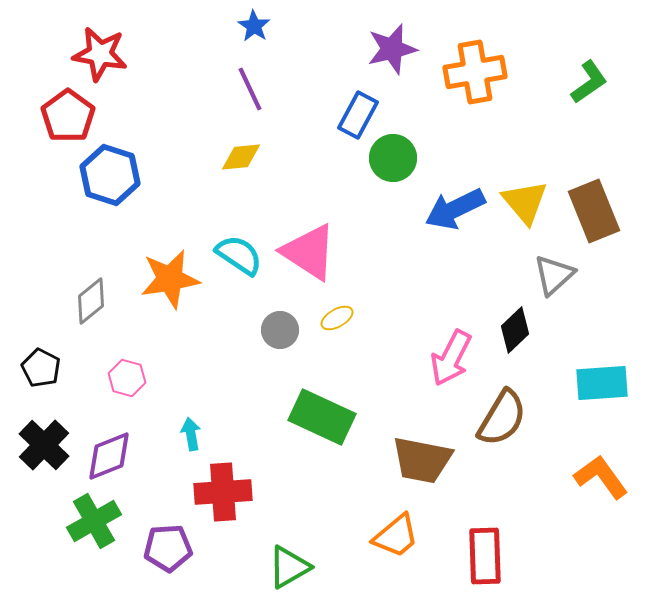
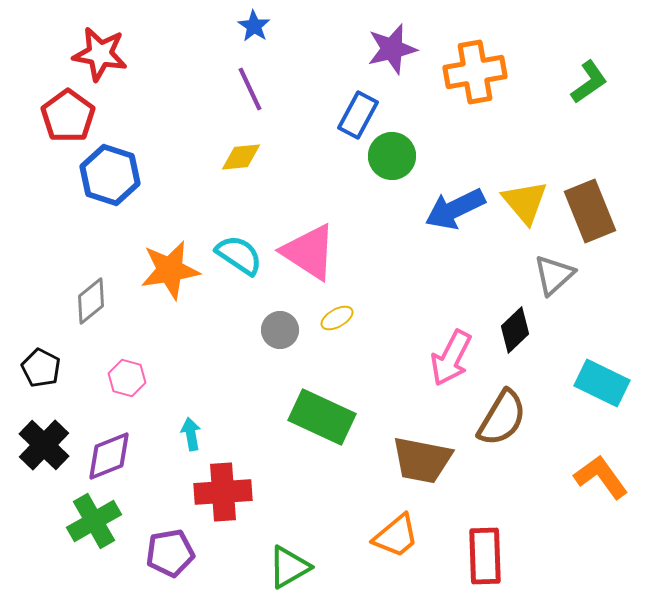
green circle: moved 1 px left, 2 px up
brown rectangle: moved 4 px left
orange star: moved 9 px up
cyan rectangle: rotated 30 degrees clockwise
purple pentagon: moved 2 px right, 5 px down; rotated 6 degrees counterclockwise
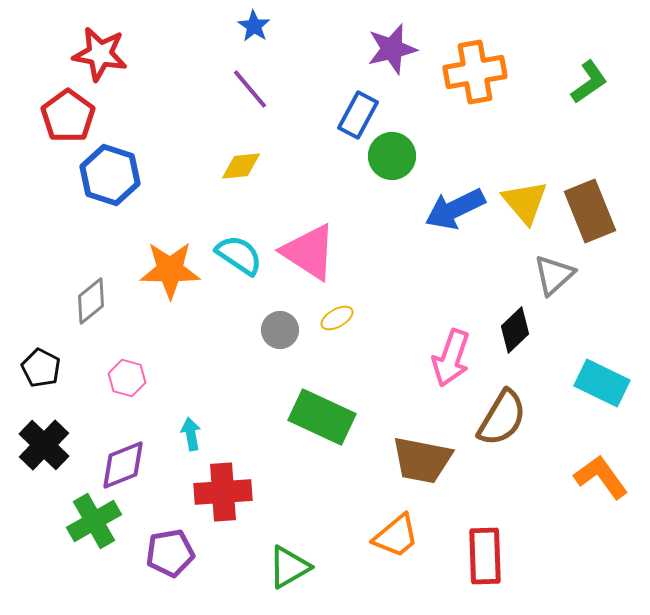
purple line: rotated 15 degrees counterclockwise
yellow diamond: moved 9 px down
orange star: rotated 10 degrees clockwise
pink arrow: rotated 8 degrees counterclockwise
purple diamond: moved 14 px right, 9 px down
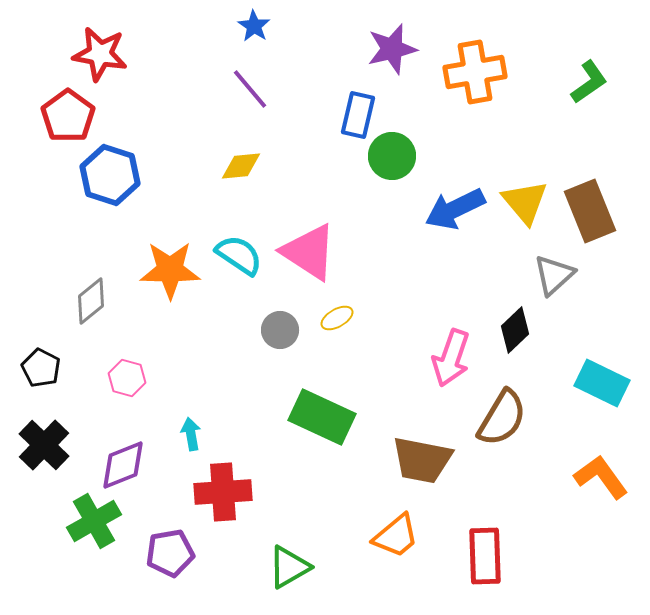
blue rectangle: rotated 15 degrees counterclockwise
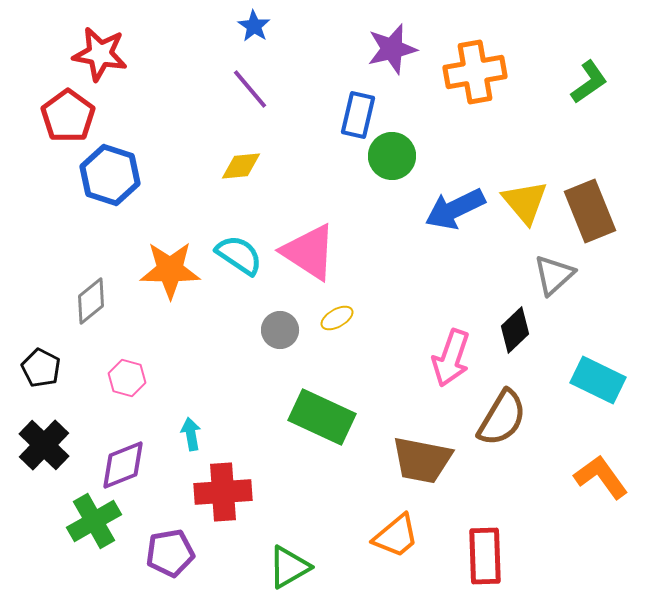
cyan rectangle: moved 4 px left, 3 px up
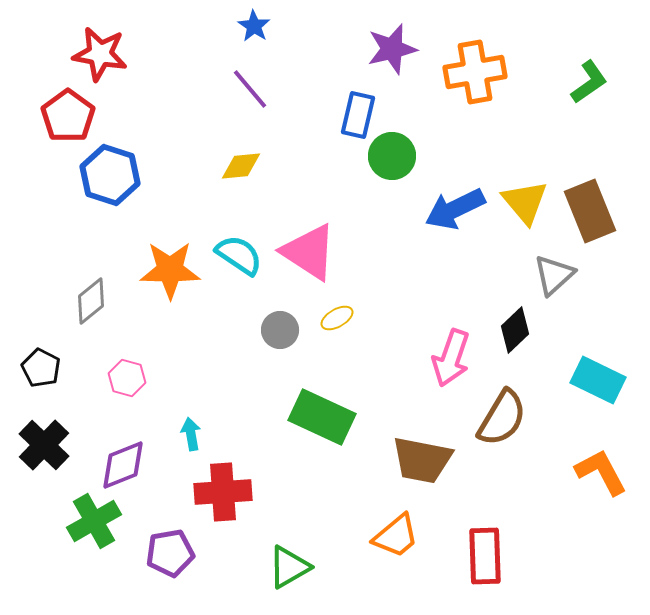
orange L-shape: moved 5 px up; rotated 8 degrees clockwise
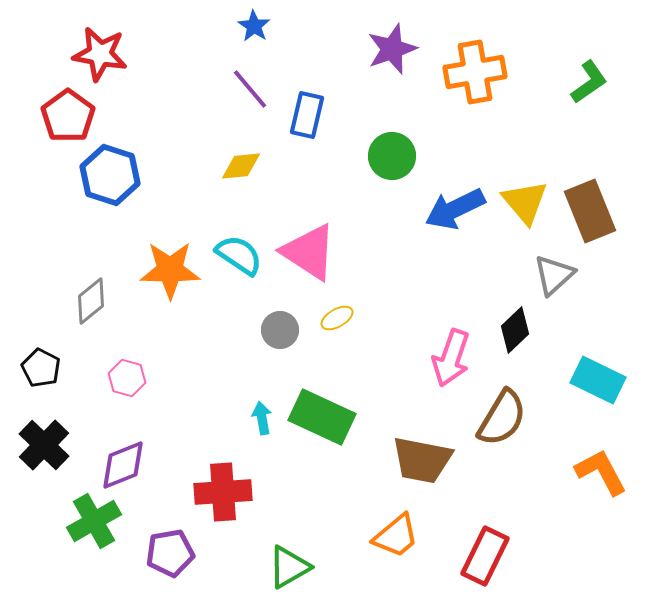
purple star: rotated 6 degrees counterclockwise
blue rectangle: moved 51 px left
cyan arrow: moved 71 px right, 16 px up
red rectangle: rotated 28 degrees clockwise
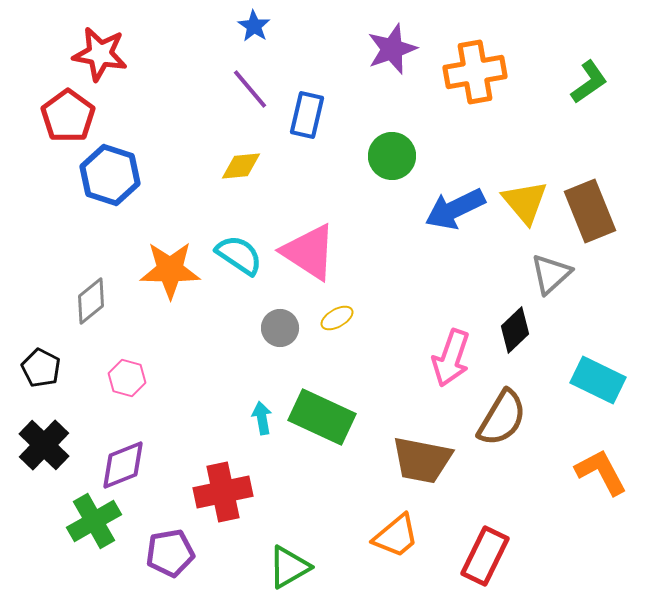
gray triangle: moved 3 px left, 1 px up
gray circle: moved 2 px up
red cross: rotated 8 degrees counterclockwise
